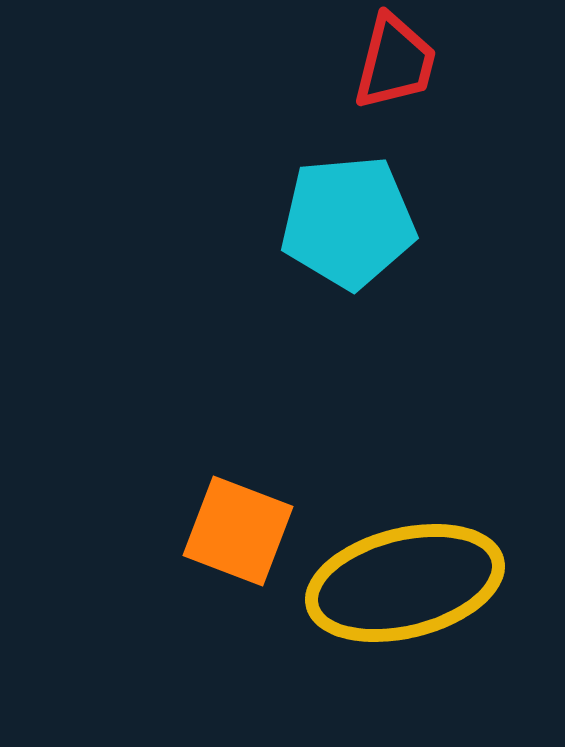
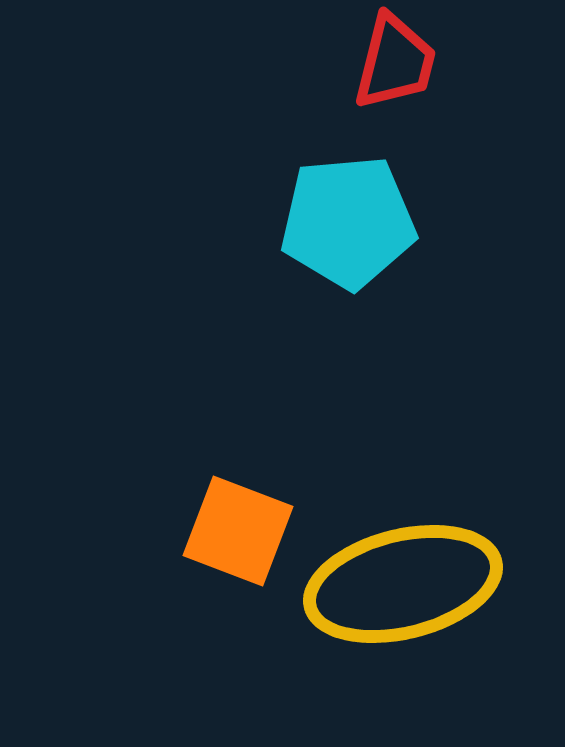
yellow ellipse: moved 2 px left, 1 px down
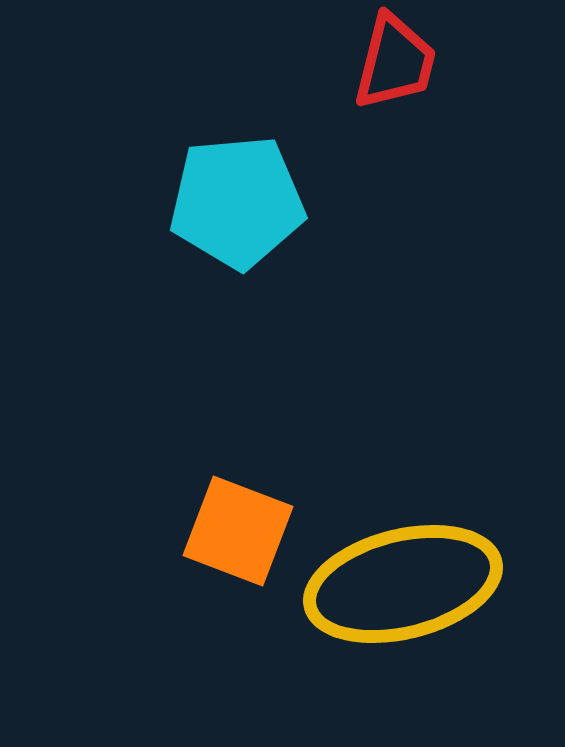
cyan pentagon: moved 111 px left, 20 px up
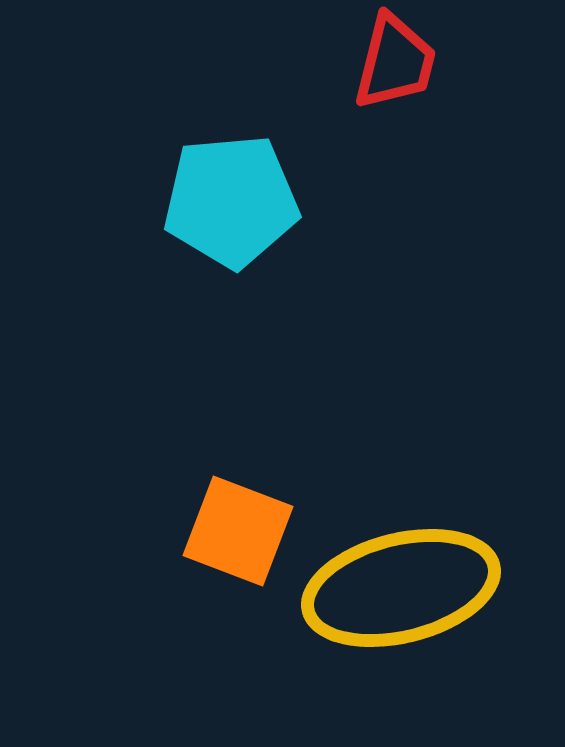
cyan pentagon: moved 6 px left, 1 px up
yellow ellipse: moved 2 px left, 4 px down
